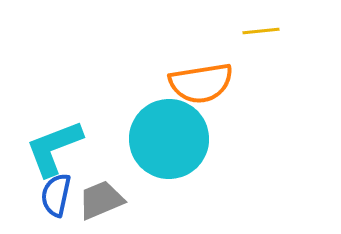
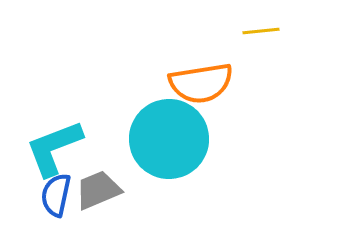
gray trapezoid: moved 3 px left, 10 px up
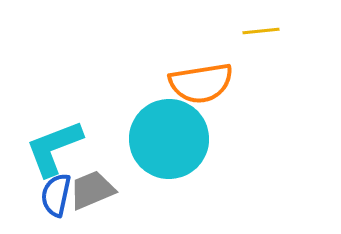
gray trapezoid: moved 6 px left
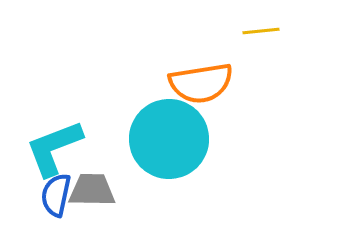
gray trapezoid: rotated 24 degrees clockwise
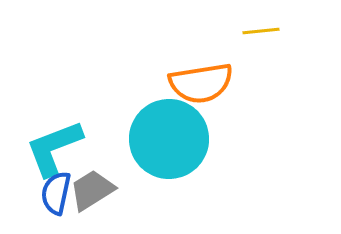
gray trapezoid: rotated 33 degrees counterclockwise
blue semicircle: moved 2 px up
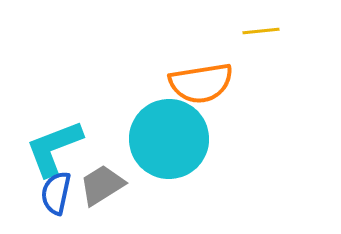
gray trapezoid: moved 10 px right, 5 px up
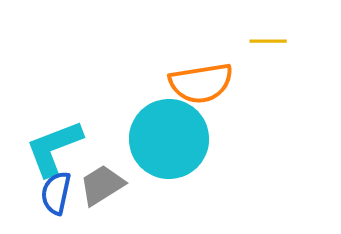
yellow line: moved 7 px right, 10 px down; rotated 6 degrees clockwise
